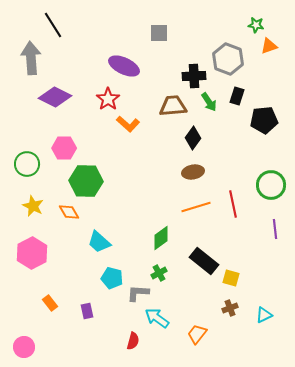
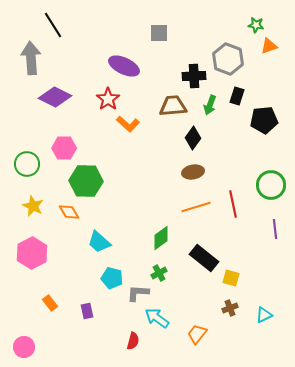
green arrow at (209, 102): moved 1 px right, 3 px down; rotated 54 degrees clockwise
black rectangle at (204, 261): moved 3 px up
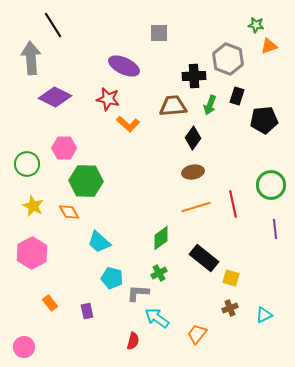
red star at (108, 99): rotated 25 degrees counterclockwise
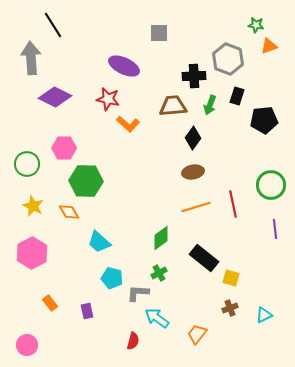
pink circle at (24, 347): moved 3 px right, 2 px up
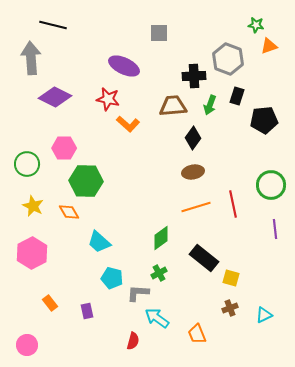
black line at (53, 25): rotated 44 degrees counterclockwise
orange trapezoid at (197, 334): rotated 60 degrees counterclockwise
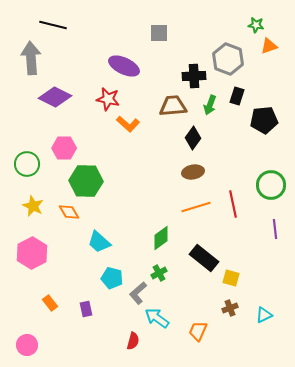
gray L-shape at (138, 293): rotated 45 degrees counterclockwise
purple rectangle at (87, 311): moved 1 px left, 2 px up
orange trapezoid at (197, 334): moved 1 px right, 3 px up; rotated 45 degrees clockwise
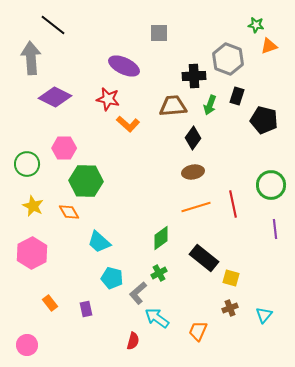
black line at (53, 25): rotated 24 degrees clockwise
black pentagon at (264, 120): rotated 20 degrees clockwise
cyan triangle at (264, 315): rotated 24 degrees counterclockwise
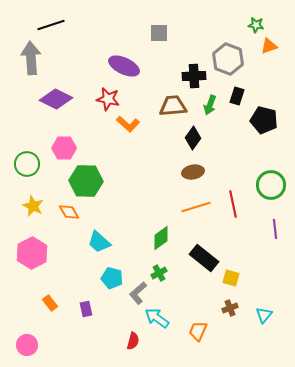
black line at (53, 25): moved 2 px left; rotated 56 degrees counterclockwise
purple diamond at (55, 97): moved 1 px right, 2 px down
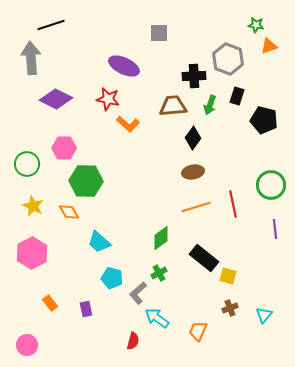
yellow square at (231, 278): moved 3 px left, 2 px up
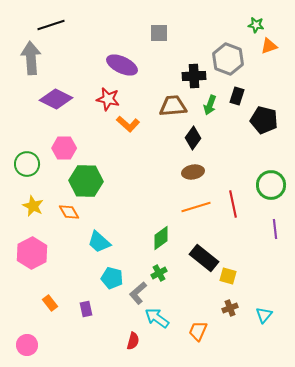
purple ellipse at (124, 66): moved 2 px left, 1 px up
